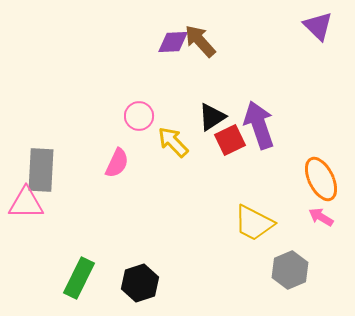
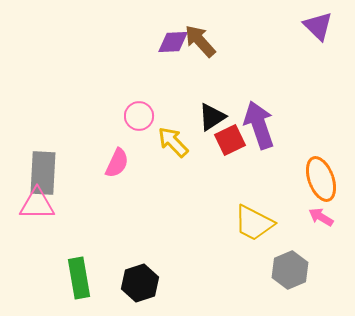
gray rectangle: moved 2 px right, 3 px down
orange ellipse: rotated 6 degrees clockwise
pink triangle: moved 11 px right, 1 px down
green rectangle: rotated 36 degrees counterclockwise
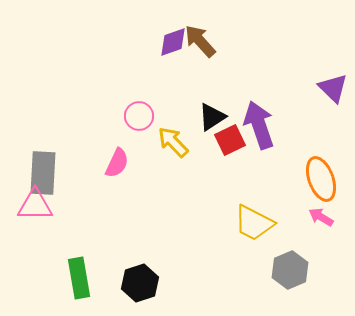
purple triangle: moved 15 px right, 62 px down
purple diamond: rotated 16 degrees counterclockwise
pink triangle: moved 2 px left, 1 px down
